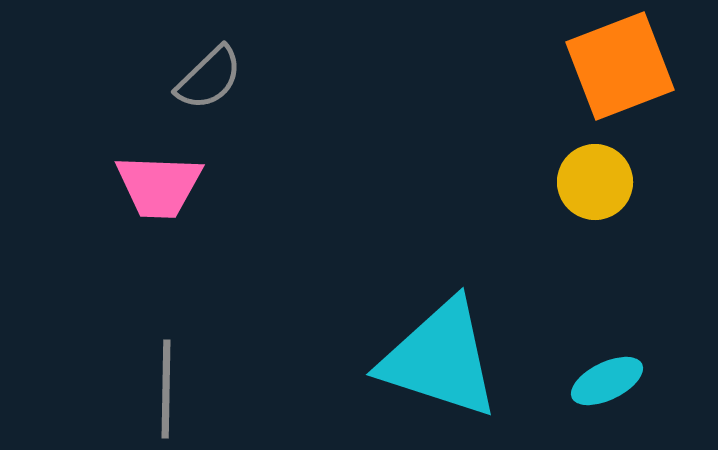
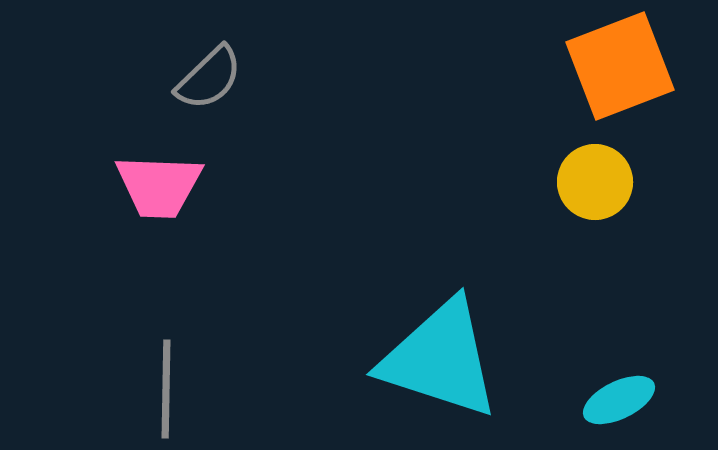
cyan ellipse: moved 12 px right, 19 px down
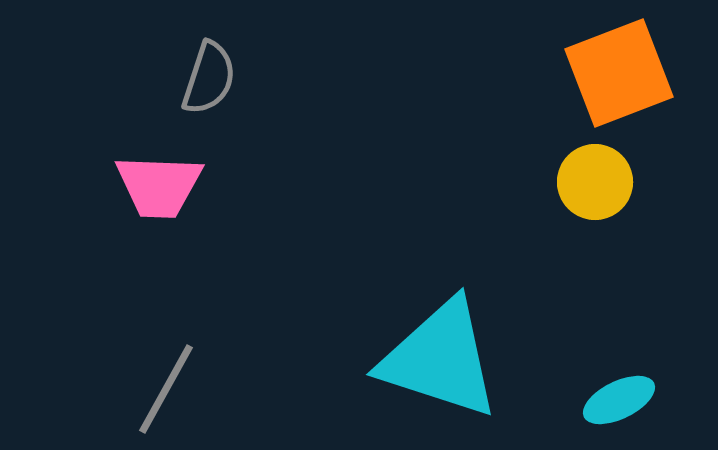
orange square: moved 1 px left, 7 px down
gray semicircle: rotated 28 degrees counterclockwise
gray line: rotated 28 degrees clockwise
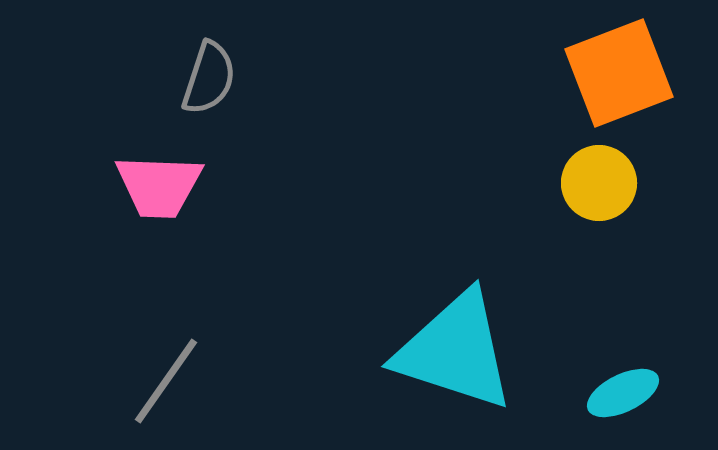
yellow circle: moved 4 px right, 1 px down
cyan triangle: moved 15 px right, 8 px up
gray line: moved 8 px up; rotated 6 degrees clockwise
cyan ellipse: moved 4 px right, 7 px up
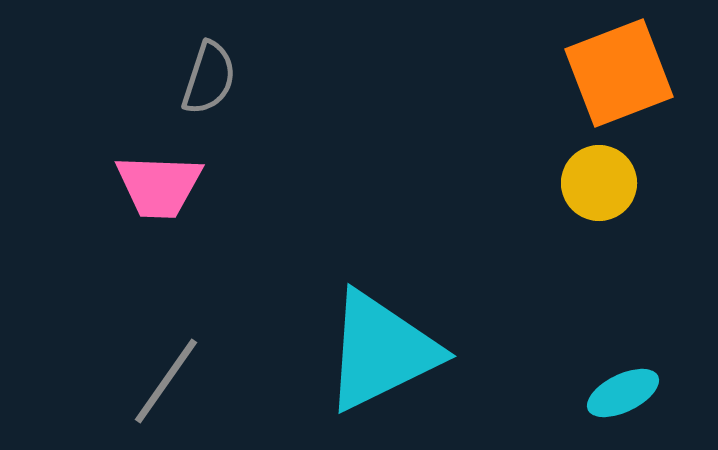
cyan triangle: moved 74 px left; rotated 44 degrees counterclockwise
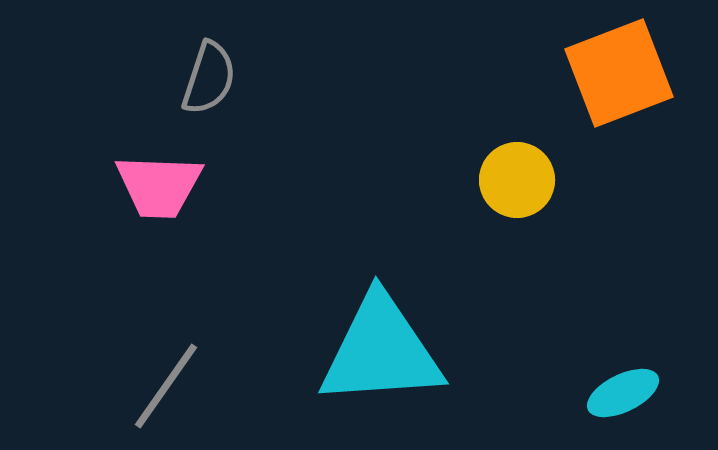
yellow circle: moved 82 px left, 3 px up
cyan triangle: rotated 22 degrees clockwise
gray line: moved 5 px down
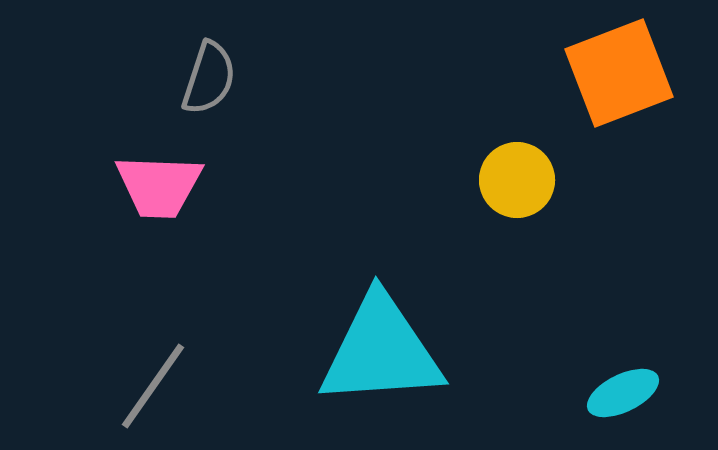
gray line: moved 13 px left
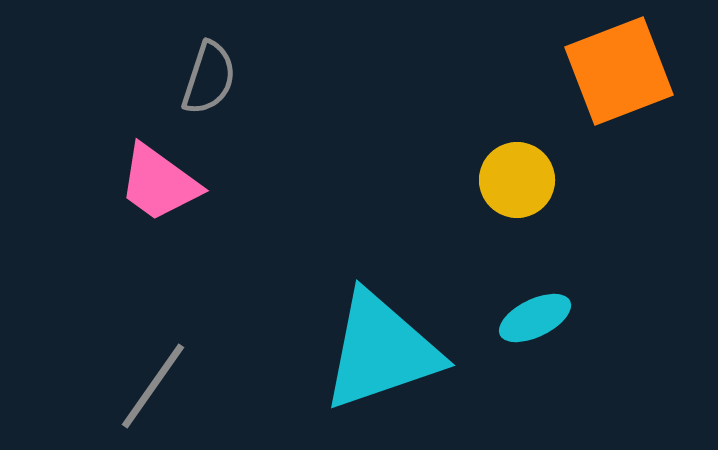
orange square: moved 2 px up
pink trapezoid: moved 3 px up; rotated 34 degrees clockwise
cyan triangle: rotated 15 degrees counterclockwise
cyan ellipse: moved 88 px left, 75 px up
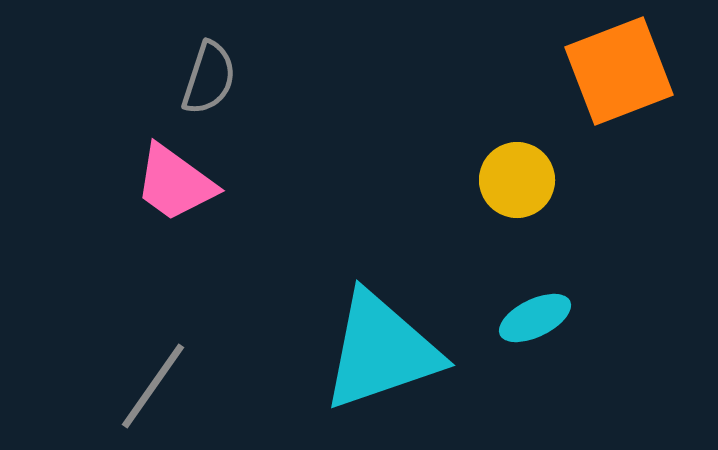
pink trapezoid: moved 16 px right
